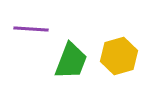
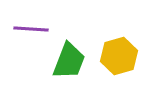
green trapezoid: moved 2 px left
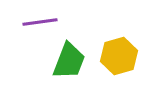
purple line: moved 9 px right, 7 px up; rotated 12 degrees counterclockwise
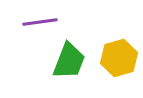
yellow hexagon: moved 2 px down
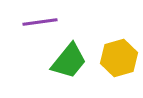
green trapezoid: rotated 18 degrees clockwise
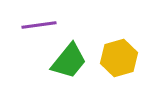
purple line: moved 1 px left, 3 px down
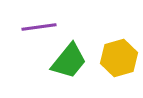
purple line: moved 2 px down
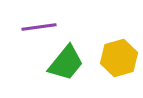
green trapezoid: moved 3 px left, 2 px down
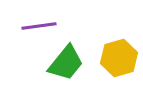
purple line: moved 1 px up
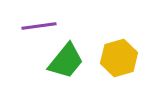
green trapezoid: moved 2 px up
